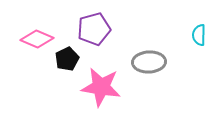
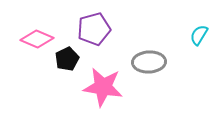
cyan semicircle: rotated 30 degrees clockwise
pink star: moved 2 px right
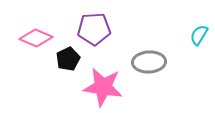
purple pentagon: rotated 12 degrees clockwise
pink diamond: moved 1 px left, 1 px up
black pentagon: moved 1 px right
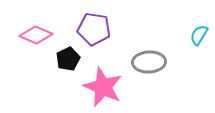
purple pentagon: rotated 12 degrees clockwise
pink diamond: moved 3 px up
pink star: rotated 15 degrees clockwise
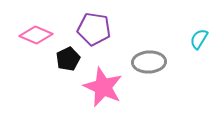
cyan semicircle: moved 4 px down
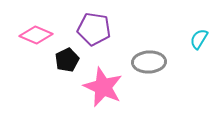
black pentagon: moved 1 px left, 1 px down
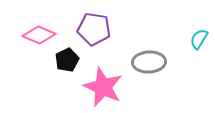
pink diamond: moved 3 px right
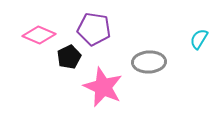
black pentagon: moved 2 px right, 3 px up
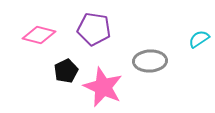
pink diamond: rotated 8 degrees counterclockwise
cyan semicircle: rotated 25 degrees clockwise
black pentagon: moved 3 px left, 14 px down
gray ellipse: moved 1 px right, 1 px up
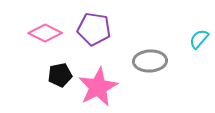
pink diamond: moved 6 px right, 2 px up; rotated 12 degrees clockwise
cyan semicircle: rotated 15 degrees counterclockwise
black pentagon: moved 6 px left, 4 px down; rotated 15 degrees clockwise
pink star: moved 5 px left; rotated 21 degrees clockwise
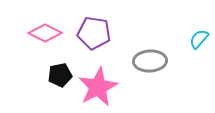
purple pentagon: moved 4 px down
